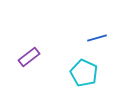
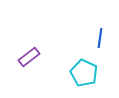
blue line: moved 3 px right; rotated 66 degrees counterclockwise
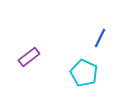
blue line: rotated 18 degrees clockwise
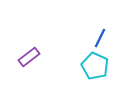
cyan pentagon: moved 11 px right, 7 px up
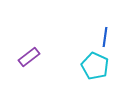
blue line: moved 5 px right, 1 px up; rotated 18 degrees counterclockwise
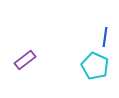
purple rectangle: moved 4 px left, 3 px down
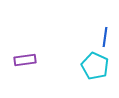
purple rectangle: rotated 30 degrees clockwise
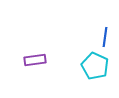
purple rectangle: moved 10 px right
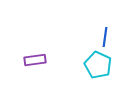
cyan pentagon: moved 3 px right, 1 px up
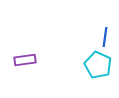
purple rectangle: moved 10 px left
